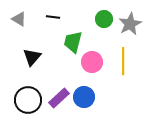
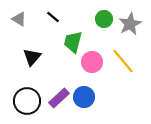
black line: rotated 32 degrees clockwise
yellow line: rotated 40 degrees counterclockwise
black circle: moved 1 px left, 1 px down
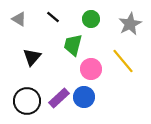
green circle: moved 13 px left
green trapezoid: moved 3 px down
pink circle: moved 1 px left, 7 px down
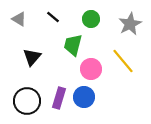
purple rectangle: rotated 30 degrees counterclockwise
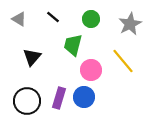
pink circle: moved 1 px down
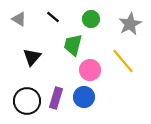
pink circle: moved 1 px left
purple rectangle: moved 3 px left
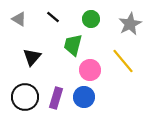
black circle: moved 2 px left, 4 px up
